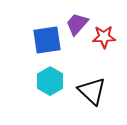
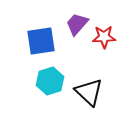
blue square: moved 6 px left, 1 px down
cyan hexagon: rotated 12 degrees clockwise
black triangle: moved 3 px left, 1 px down
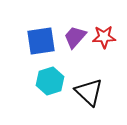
purple trapezoid: moved 2 px left, 13 px down
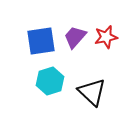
red star: moved 2 px right; rotated 10 degrees counterclockwise
black triangle: moved 3 px right
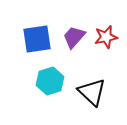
purple trapezoid: moved 1 px left
blue square: moved 4 px left, 2 px up
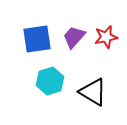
black triangle: moved 1 px right; rotated 12 degrees counterclockwise
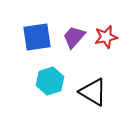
blue square: moved 2 px up
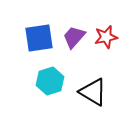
blue square: moved 2 px right, 1 px down
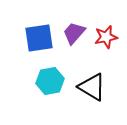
purple trapezoid: moved 4 px up
cyan hexagon: rotated 8 degrees clockwise
black triangle: moved 1 px left, 5 px up
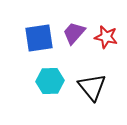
red star: rotated 25 degrees clockwise
cyan hexagon: rotated 8 degrees clockwise
black triangle: rotated 20 degrees clockwise
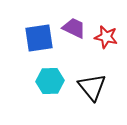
purple trapezoid: moved 5 px up; rotated 75 degrees clockwise
